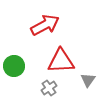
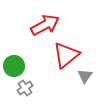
red triangle: moved 5 px right, 6 px up; rotated 36 degrees counterclockwise
gray triangle: moved 3 px left, 4 px up
gray cross: moved 24 px left
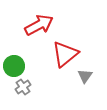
red arrow: moved 6 px left
red triangle: moved 1 px left, 1 px up
gray cross: moved 2 px left, 1 px up
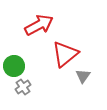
gray triangle: moved 2 px left
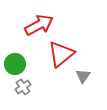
red triangle: moved 4 px left
green circle: moved 1 px right, 2 px up
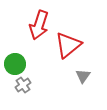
red arrow: rotated 136 degrees clockwise
red triangle: moved 7 px right, 9 px up
gray cross: moved 2 px up
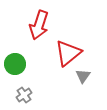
red triangle: moved 8 px down
gray cross: moved 1 px right, 10 px down
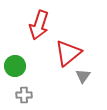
green circle: moved 2 px down
gray cross: rotated 35 degrees clockwise
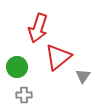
red arrow: moved 1 px left, 3 px down
red triangle: moved 10 px left, 4 px down
green circle: moved 2 px right, 1 px down
